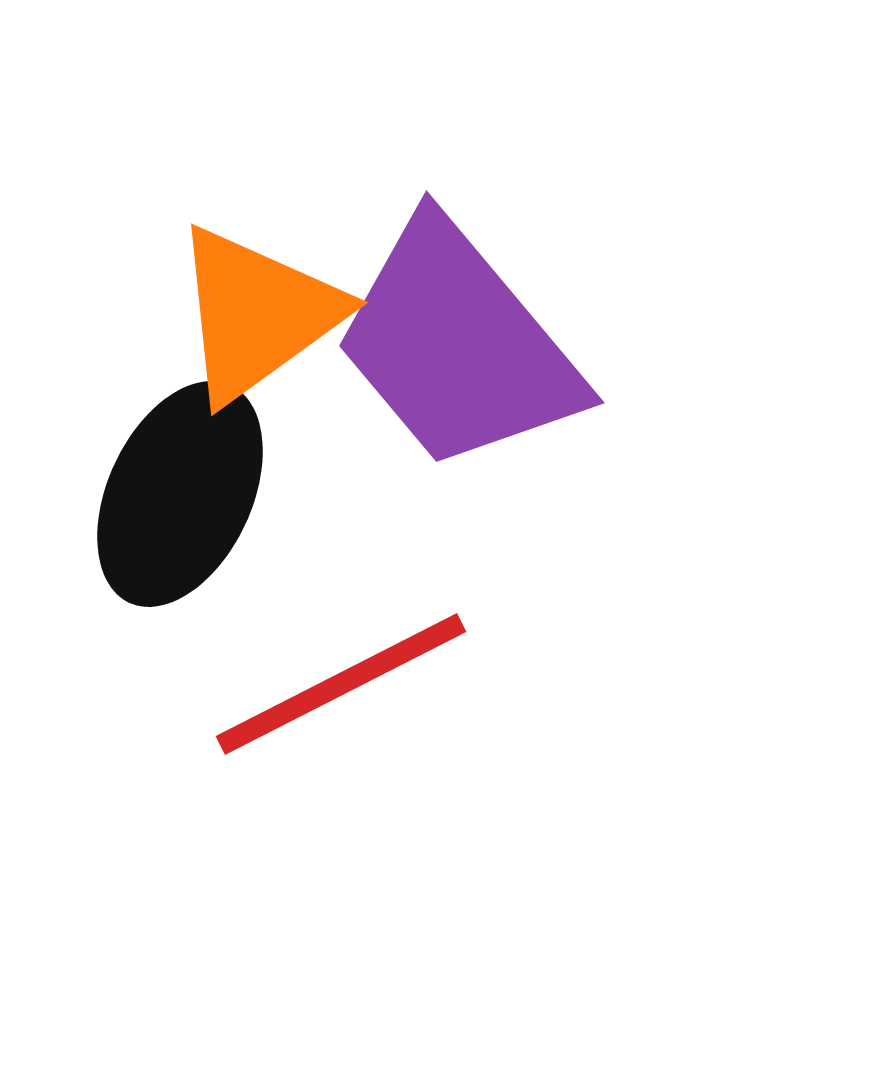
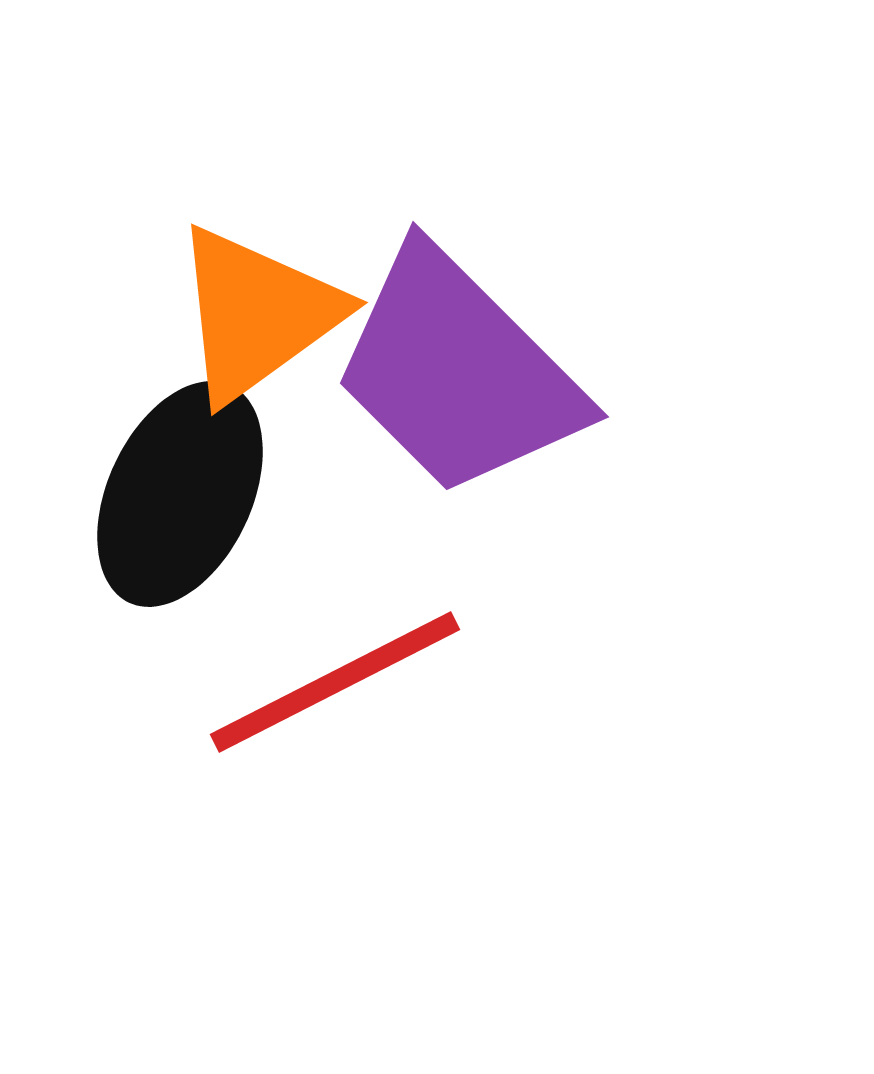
purple trapezoid: moved 27 px down; rotated 5 degrees counterclockwise
red line: moved 6 px left, 2 px up
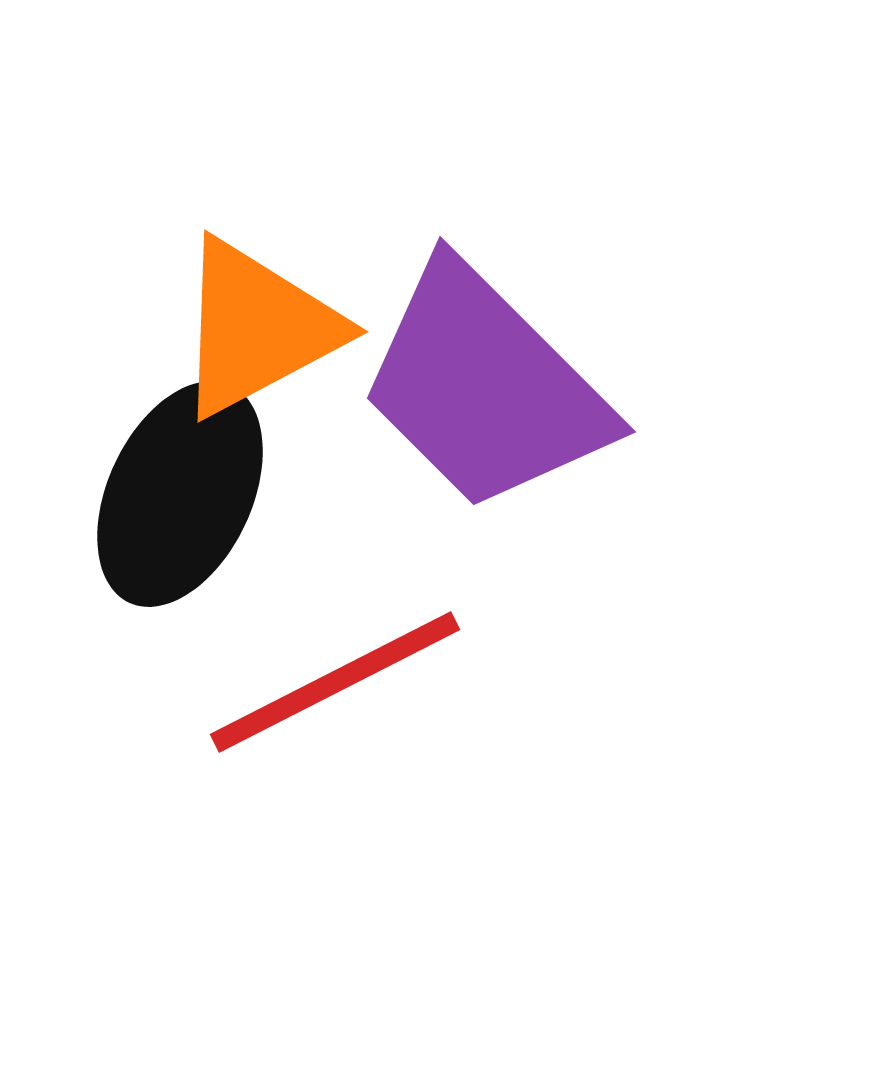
orange triangle: moved 14 px down; rotated 8 degrees clockwise
purple trapezoid: moved 27 px right, 15 px down
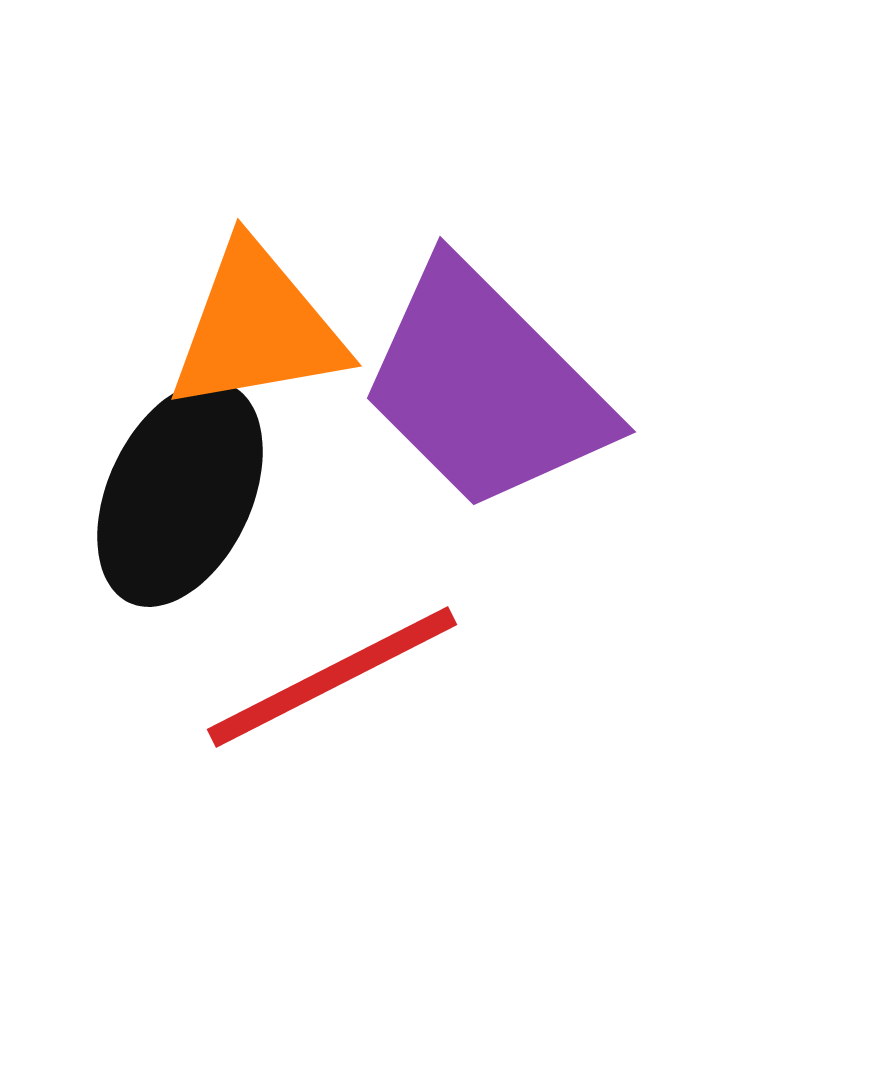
orange triangle: rotated 18 degrees clockwise
red line: moved 3 px left, 5 px up
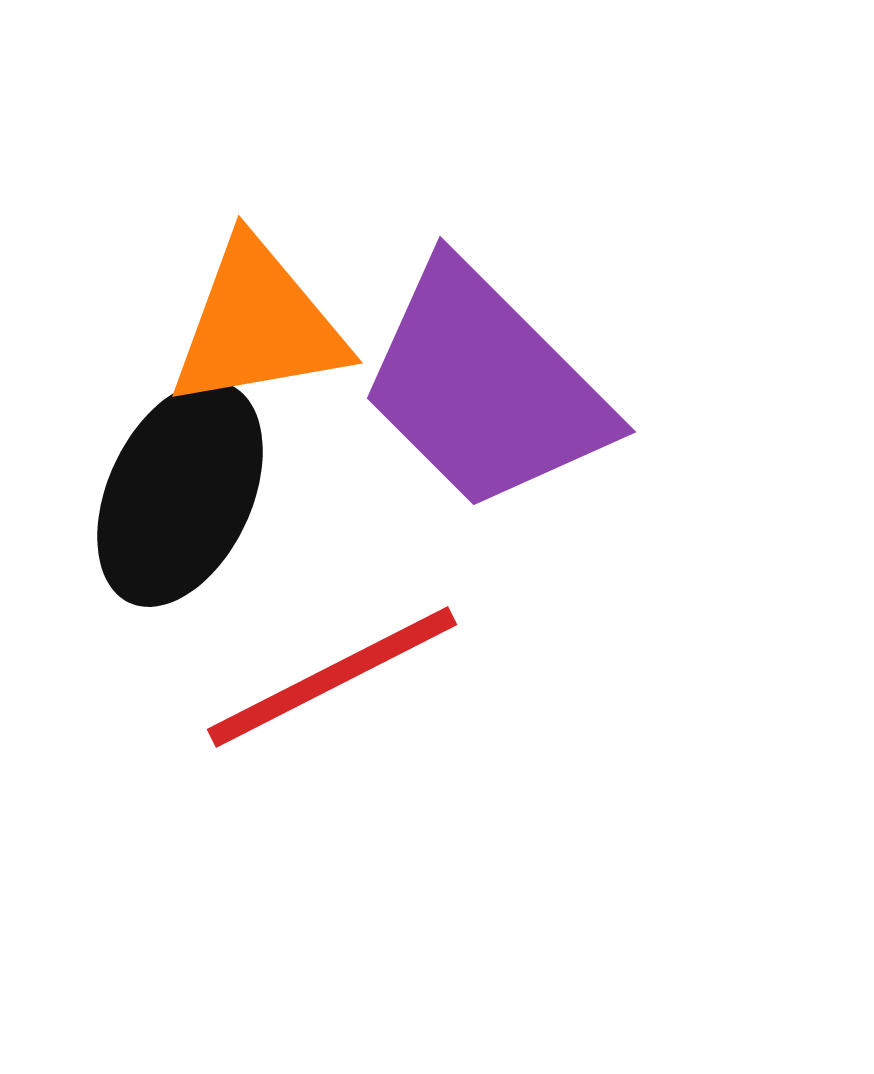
orange triangle: moved 1 px right, 3 px up
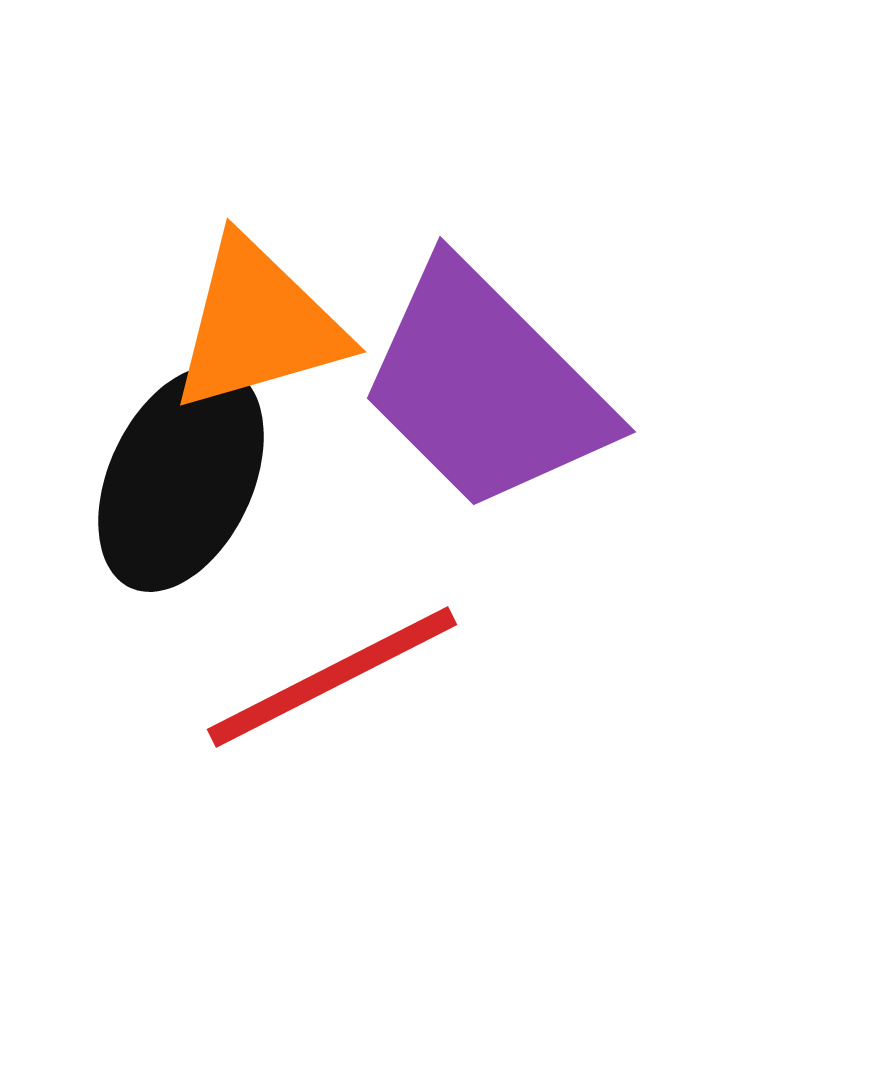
orange triangle: rotated 6 degrees counterclockwise
black ellipse: moved 1 px right, 15 px up
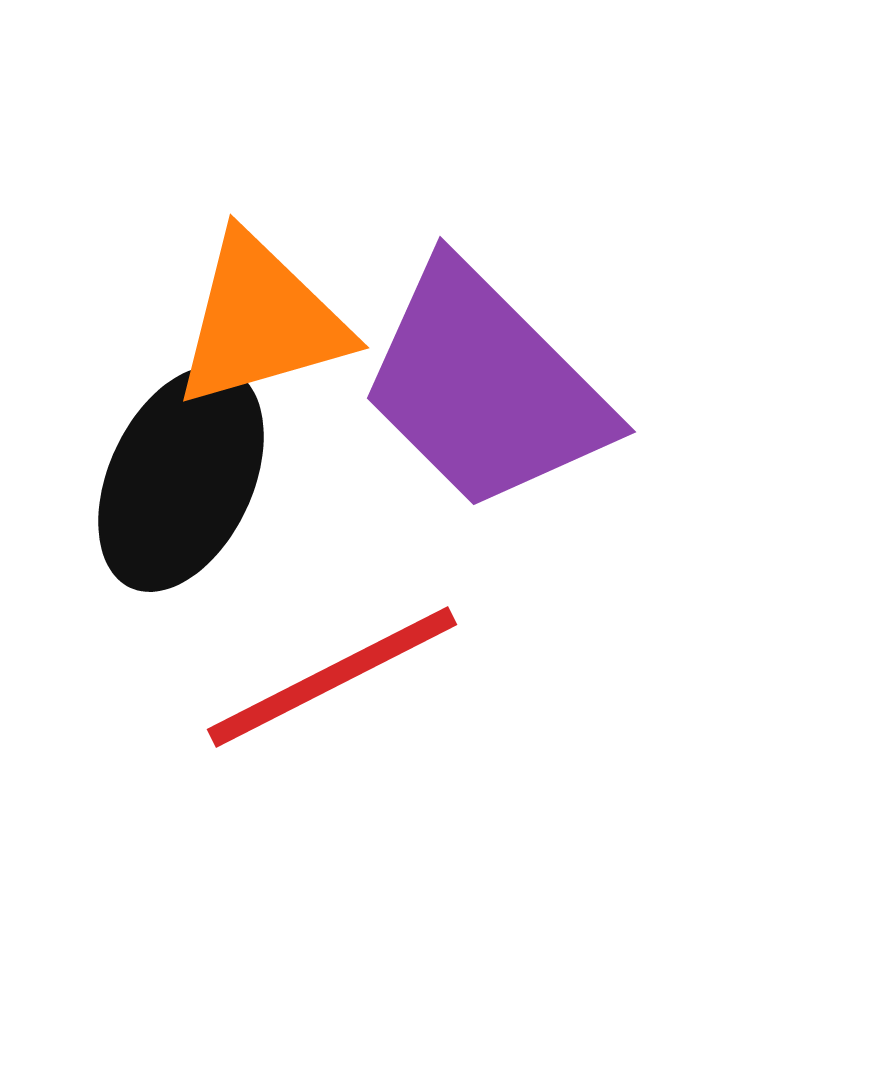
orange triangle: moved 3 px right, 4 px up
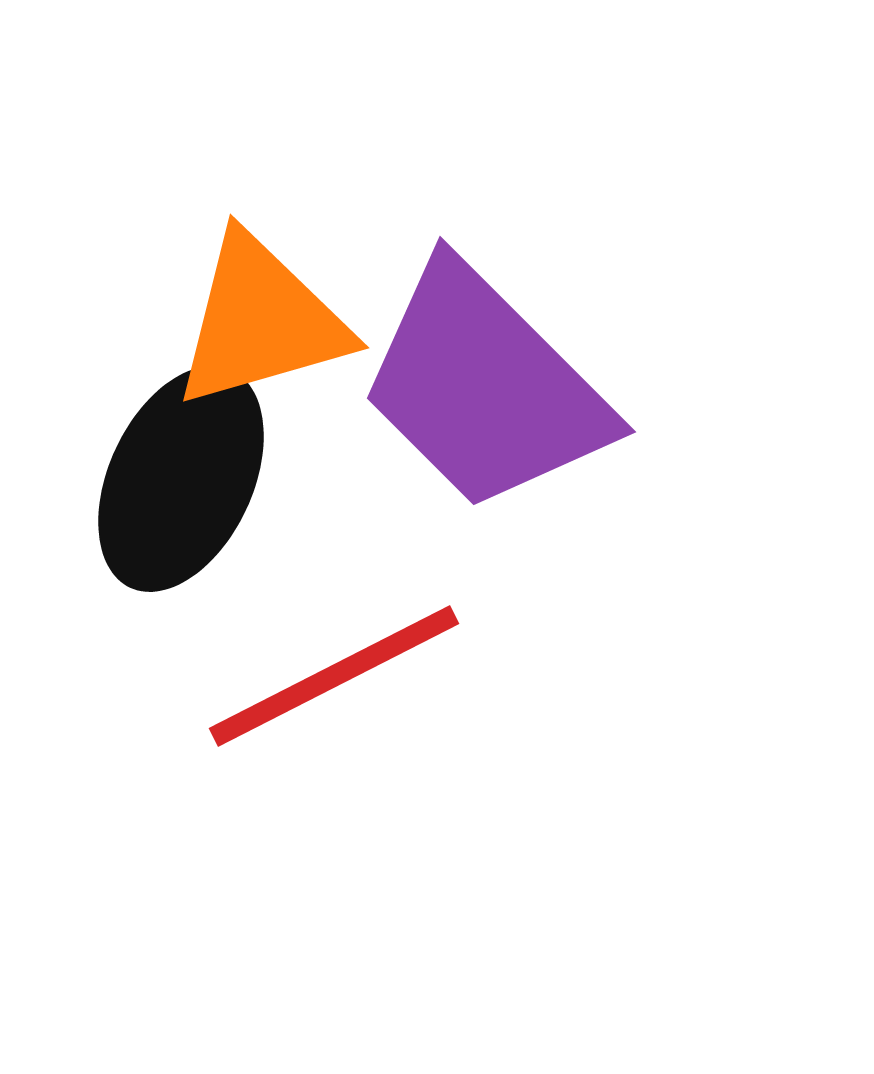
red line: moved 2 px right, 1 px up
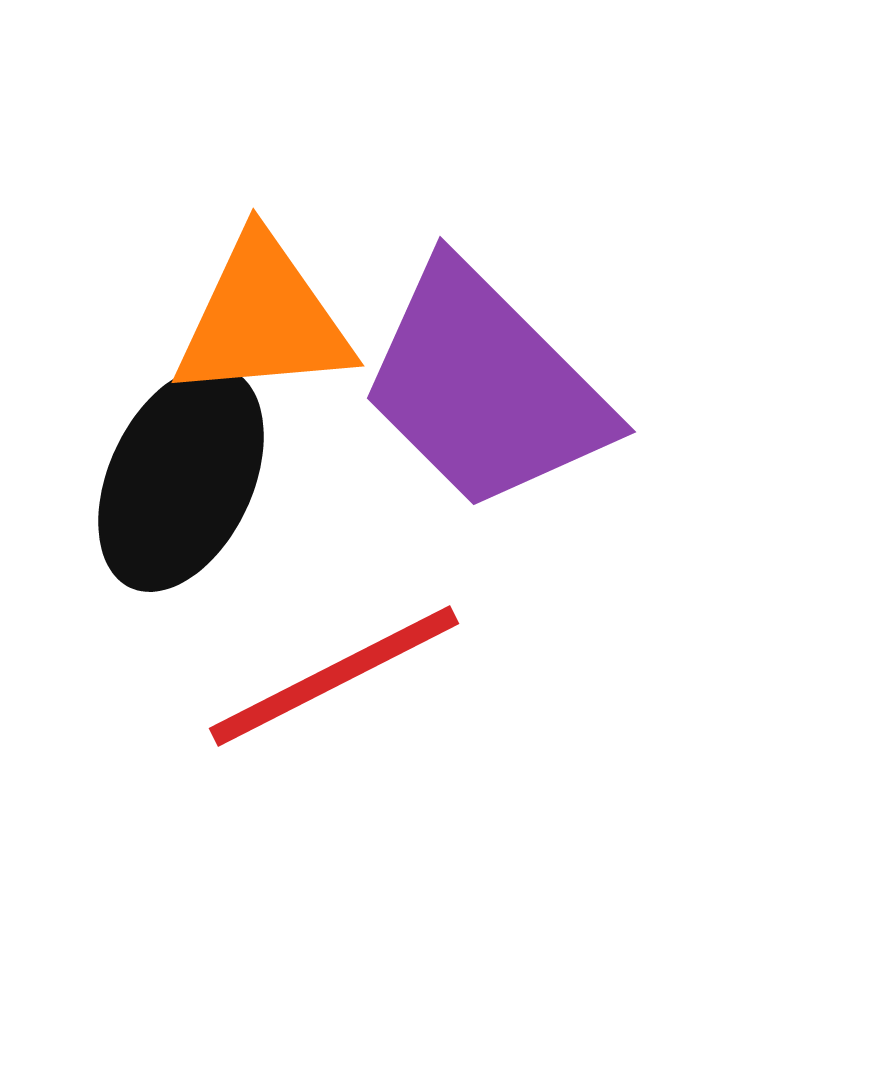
orange triangle: moved 2 px right, 2 px up; rotated 11 degrees clockwise
